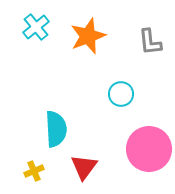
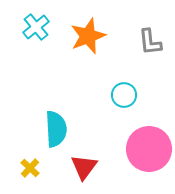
cyan circle: moved 3 px right, 1 px down
yellow cross: moved 4 px left, 3 px up; rotated 24 degrees counterclockwise
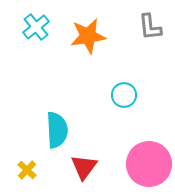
orange star: rotated 12 degrees clockwise
gray L-shape: moved 15 px up
cyan semicircle: moved 1 px right, 1 px down
pink circle: moved 15 px down
yellow cross: moved 3 px left, 2 px down
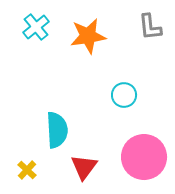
pink circle: moved 5 px left, 7 px up
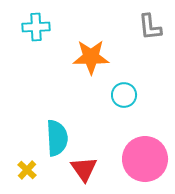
cyan cross: rotated 36 degrees clockwise
orange star: moved 3 px right, 21 px down; rotated 9 degrees clockwise
cyan semicircle: moved 8 px down
pink circle: moved 1 px right, 2 px down
red triangle: moved 2 px down; rotated 12 degrees counterclockwise
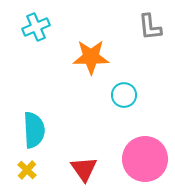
cyan cross: rotated 20 degrees counterclockwise
cyan semicircle: moved 23 px left, 8 px up
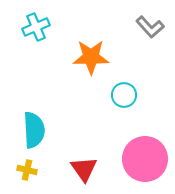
gray L-shape: rotated 36 degrees counterclockwise
yellow cross: rotated 30 degrees counterclockwise
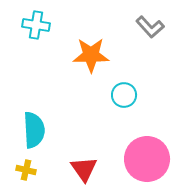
cyan cross: moved 2 px up; rotated 32 degrees clockwise
orange star: moved 2 px up
pink circle: moved 2 px right
yellow cross: moved 1 px left
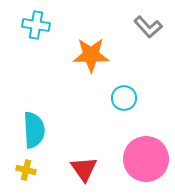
gray L-shape: moved 2 px left
cyan circle: moved 3 px down
pink circle: moved 1 px left
